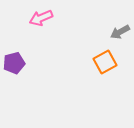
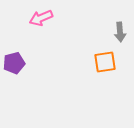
gray arrow: rotated 66 degrees counterclockwise
orange square: rotated 20 degrees clockwise
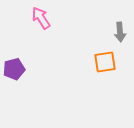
pink arrow: rotated 80 degrees clockwise
purple pentagon: moved 6 px down
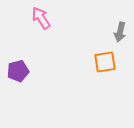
gray arrow: rotated 18 degrees clockwise
purple pentagon: moved 4 px right, 2 px down
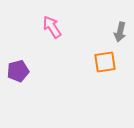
pink arrow: moved 11 px right, 9 px down
